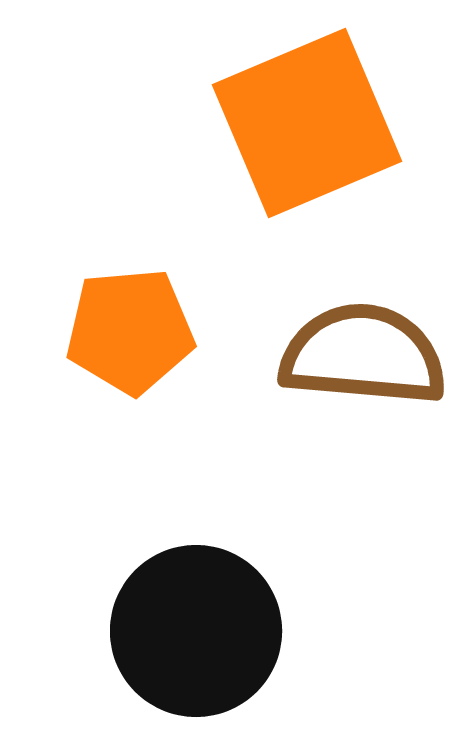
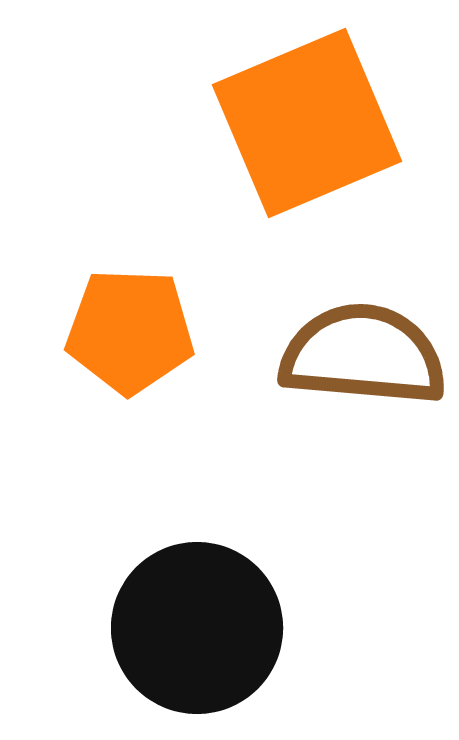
orange pentagon: rotated 7 degrees clockwise
black circle: moved 1 px right, 3 px up
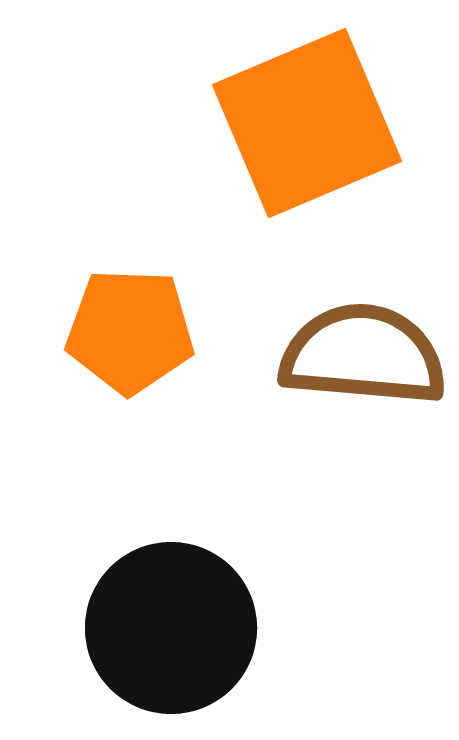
black circle: moved 26 px left
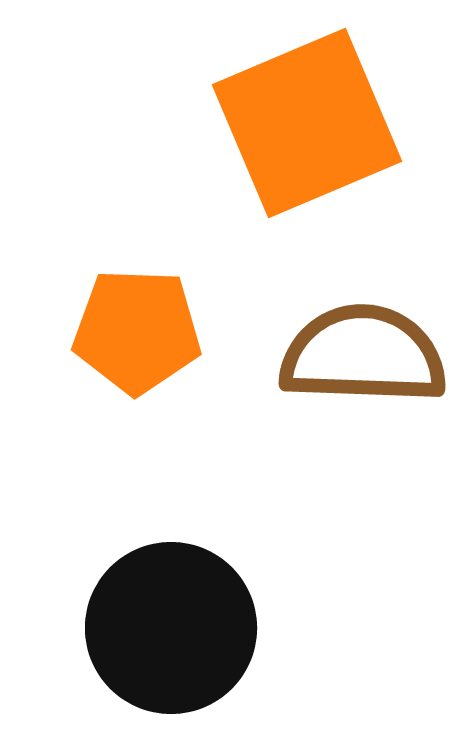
orange pentagon: moved 7 px right
brown semicircle: rotated 3 degrees counterclockwise
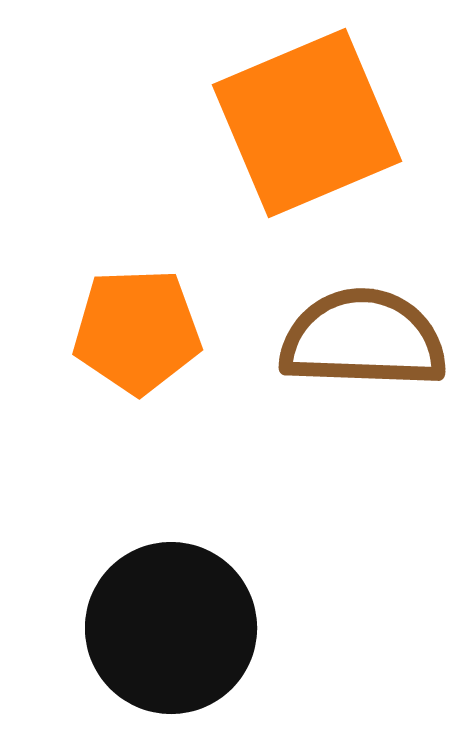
orange pentagon: rotated 4 degrees counterclockwise
brown semicircle: moved 16 px up
